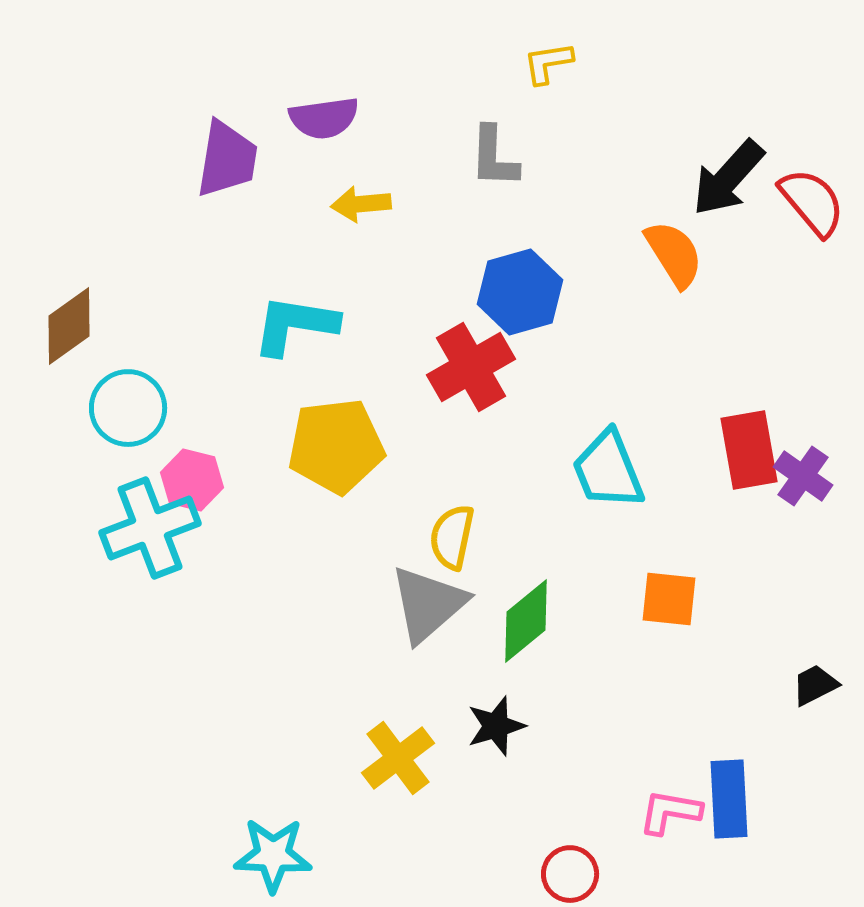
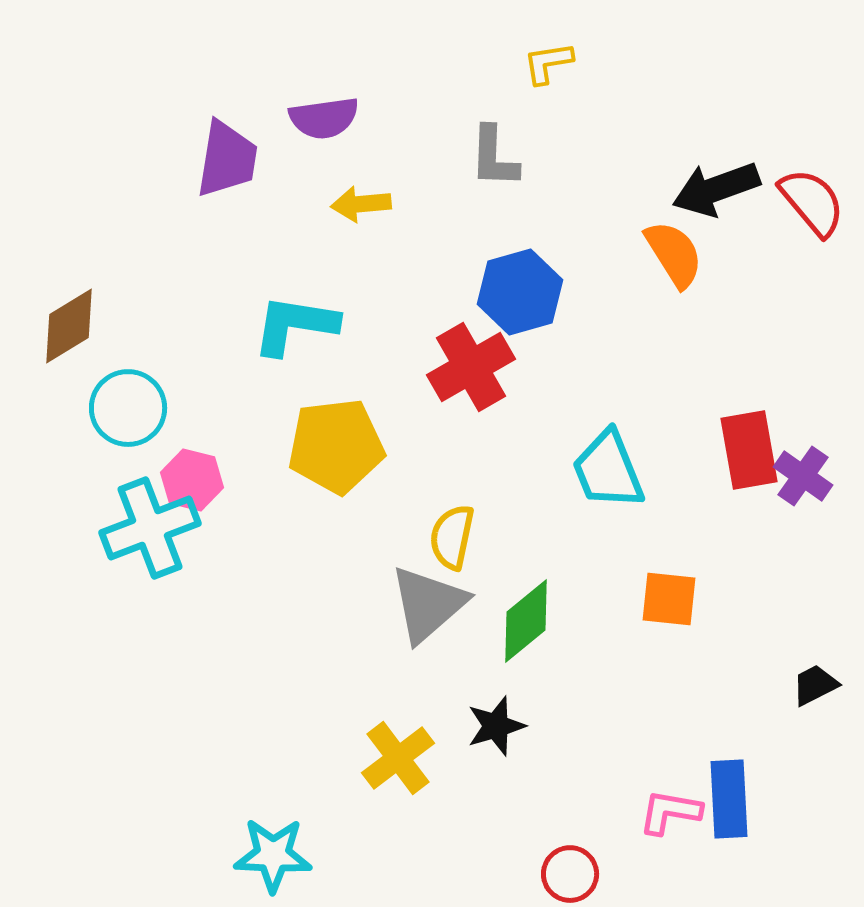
black arrow: moved 12 px left, 11 px down; rotated 28 degrees clockwise
brown diamond: rotated 4 degrees clockwise
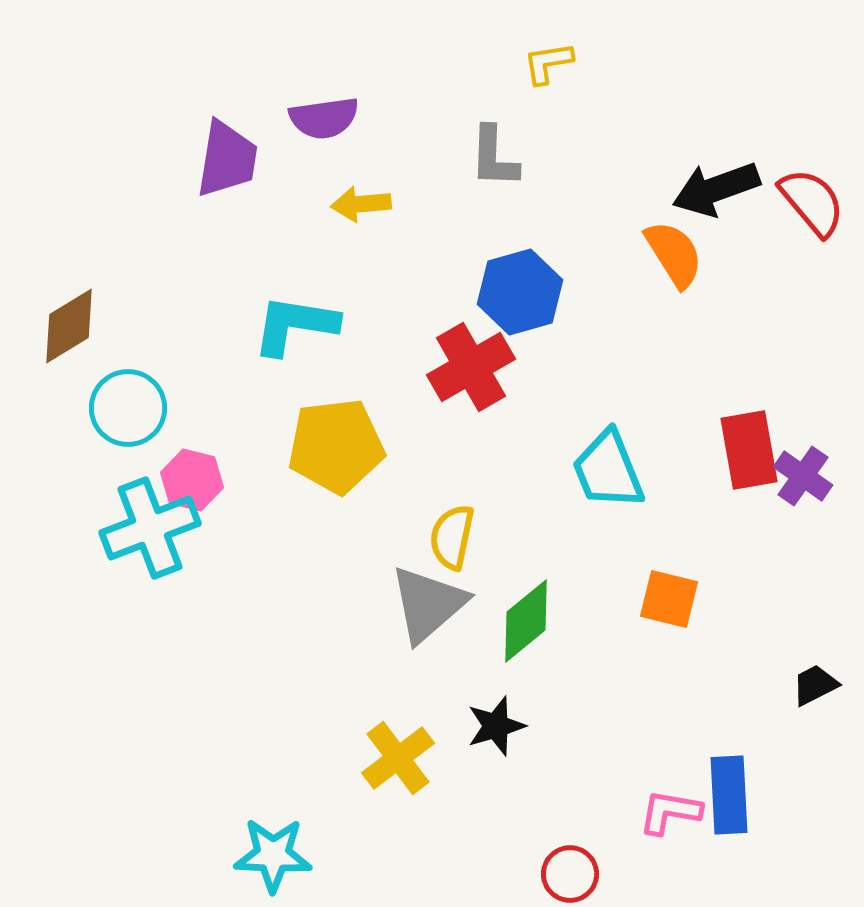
orange square: rotated 8 degrees clockwise
blue rectangle: moved 4 px up
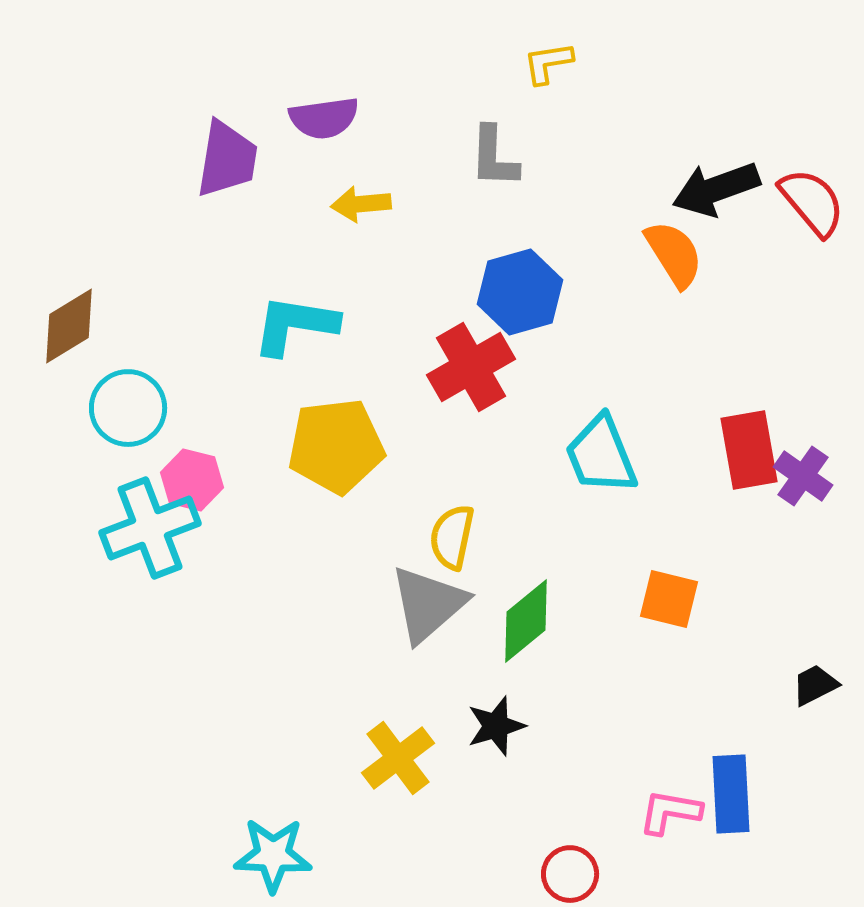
cyan trapezoid: moved 7 px left, 15 px up
blue rectangle: moved 2 px right, 1 px up
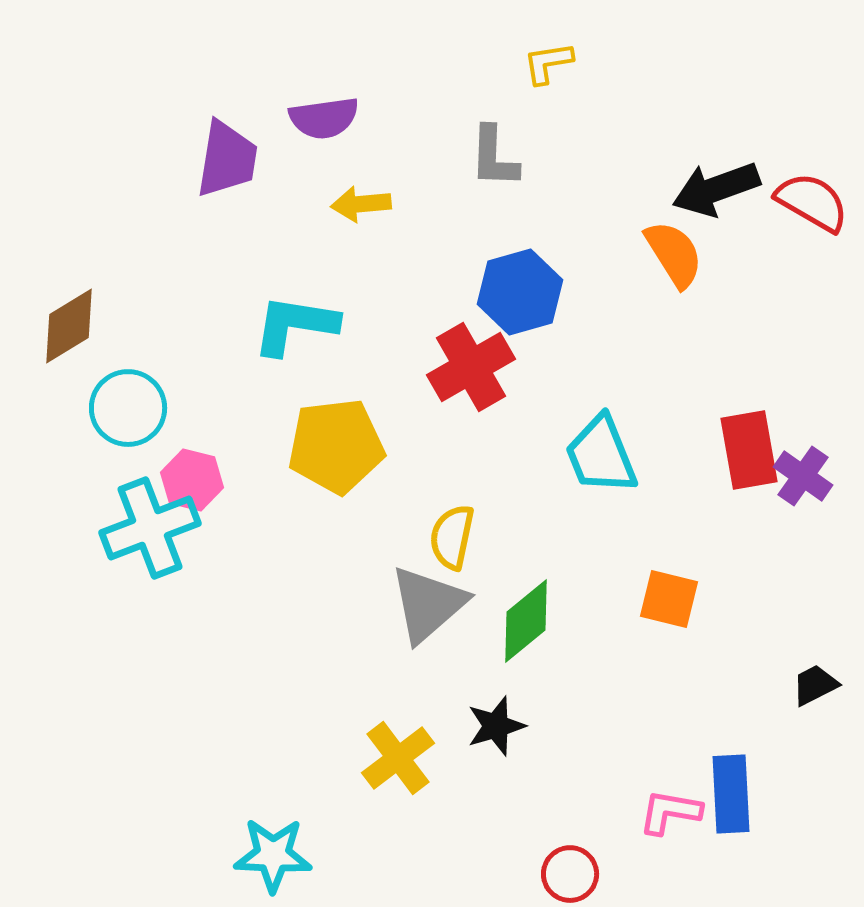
red semicircle: rotated 20 degrees counterclockwise
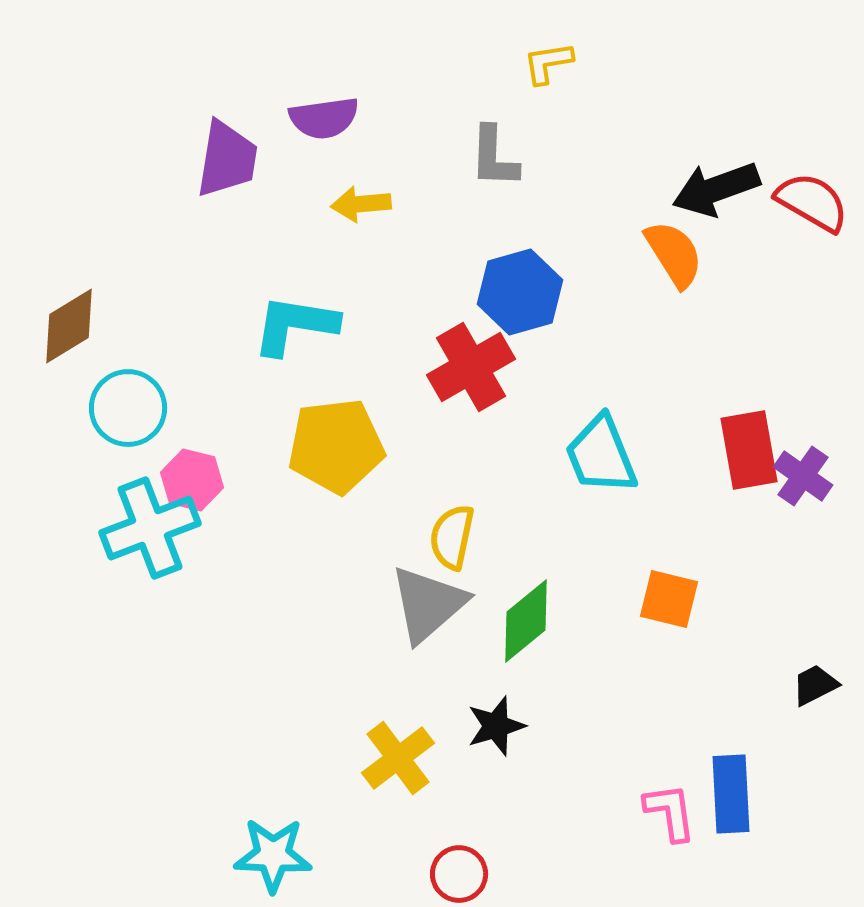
pink L-shape: rotated 72 degrees clockwise
red circle: moved 111 px left
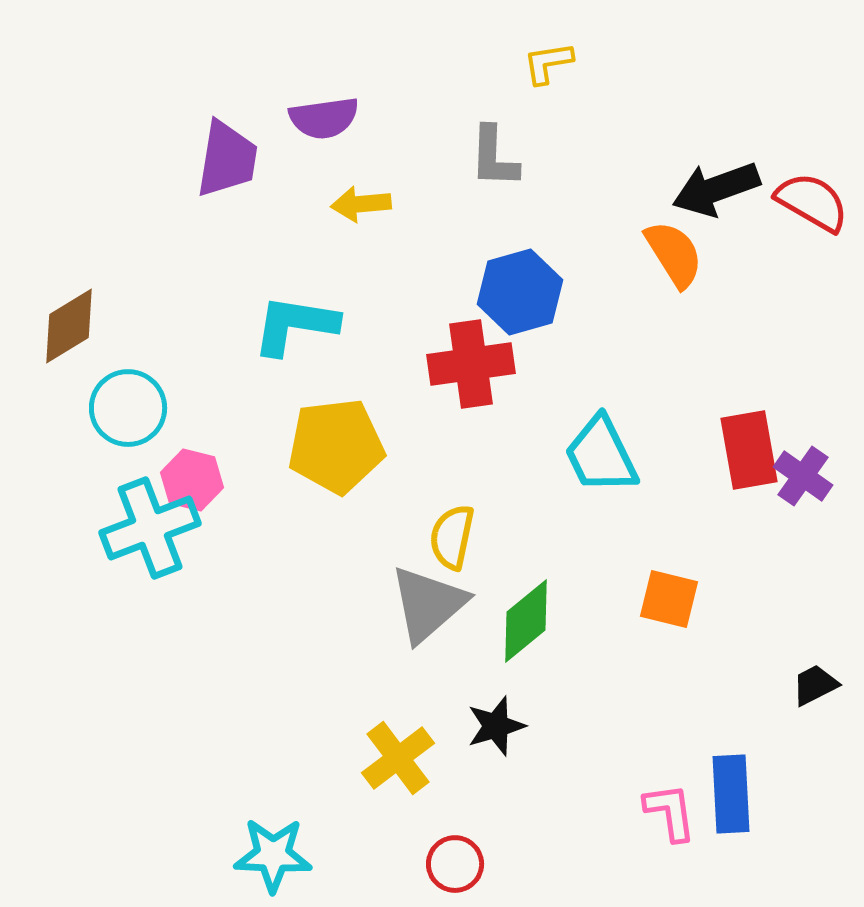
red cross: moved 3 px up; rotated 22 degrees clockwise
cyan trapezoid: rotated 4 degrees counterclockwise
red circle: moved 4 px left, 10 px up
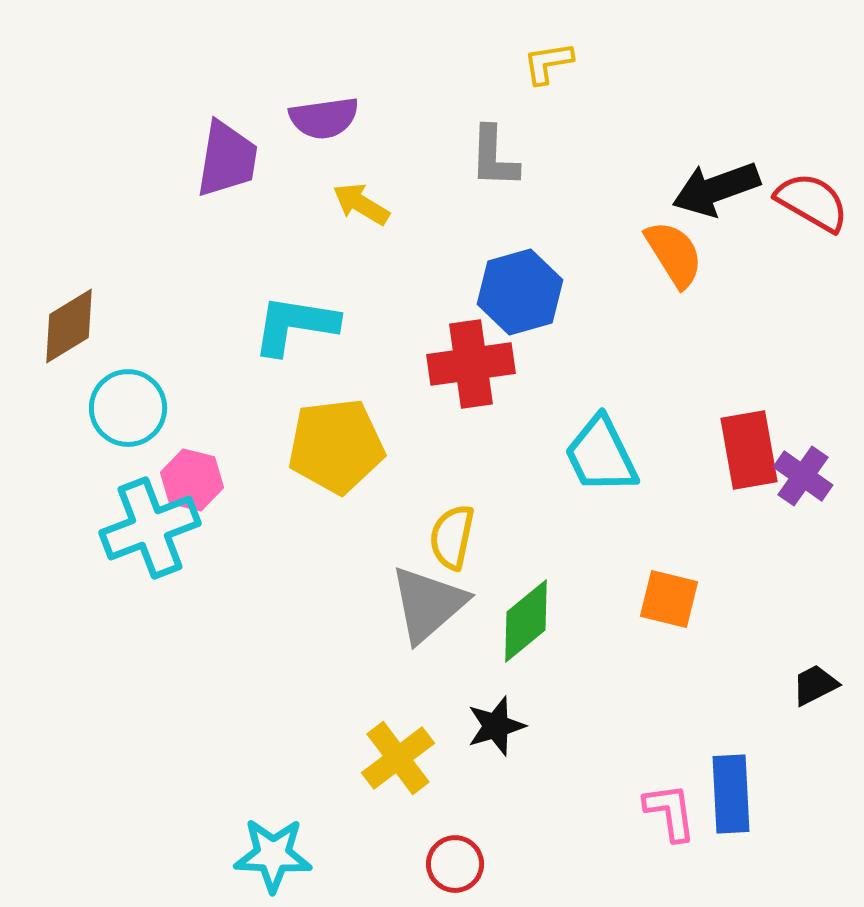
yellow arrow: rotated 36 degrees clockwise
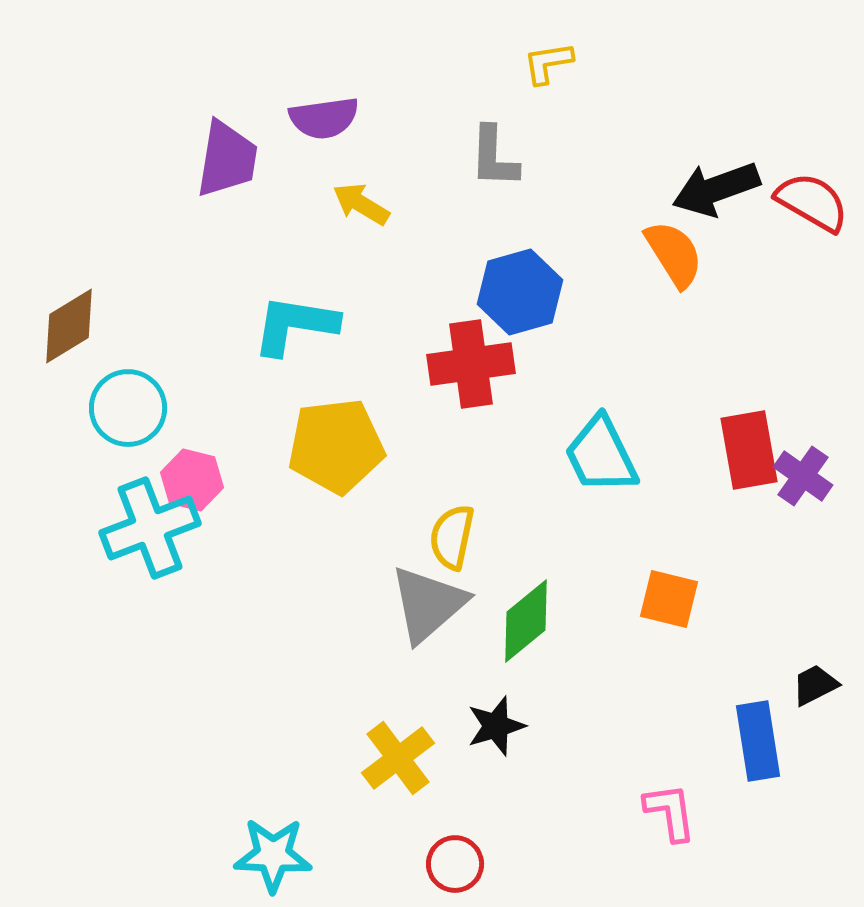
blue rectangle: moved 27 px right, 53 px up; rotated 6 degrees counterclockwise
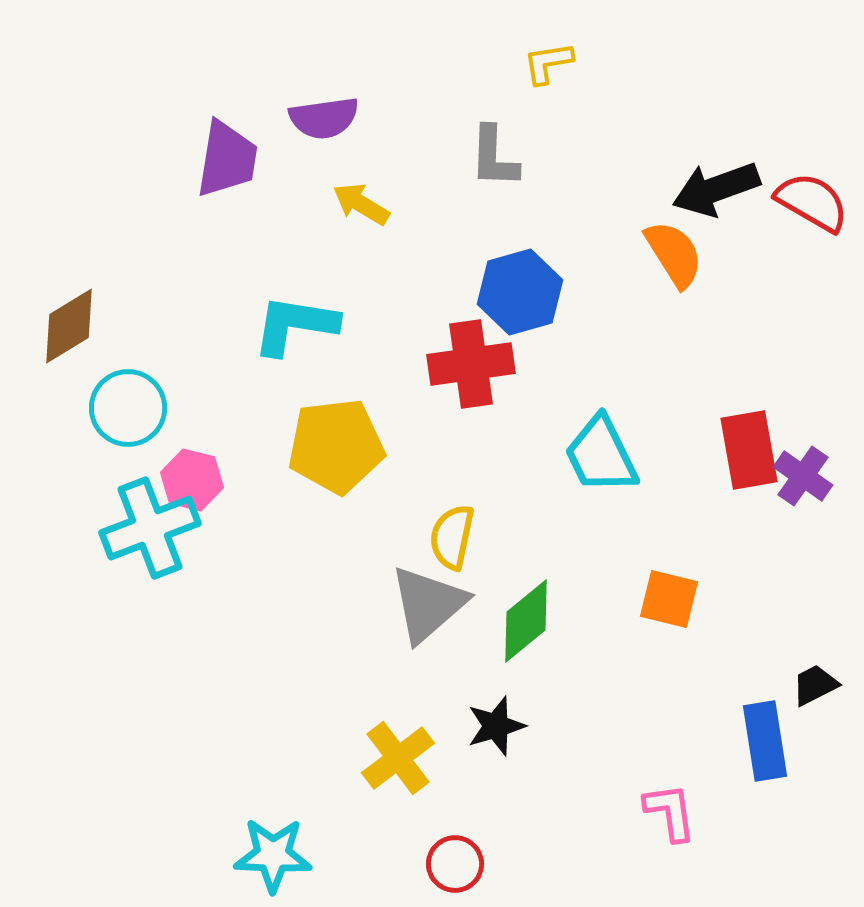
blue rectangle: moved 7 px right
